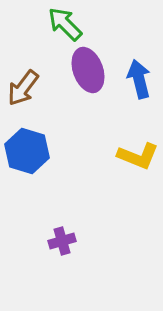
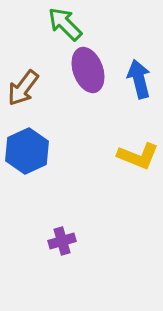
blue hexagon: rotated 18 degrees clockwise
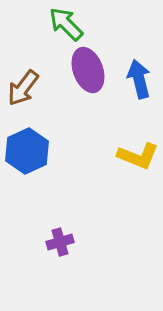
green arrow: moved 1 px right
purple cross: moved 2 px left, 1 px down
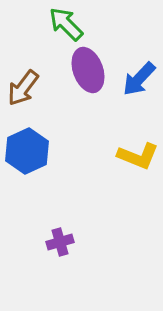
blue arrow: rotated 123 degrees counterclockwise
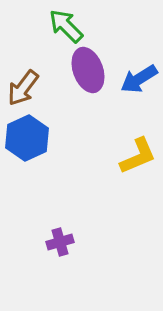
green arrow: moved 2 px down
blue arrow: rotated 15 degrees clockwise
blue hexagon: moved 13 px up
yellow L-shape: rotated 45 degrees counterclockwise
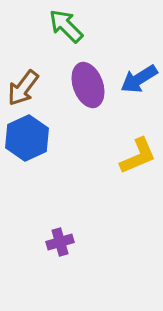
purple ellipse: moved 15 px down
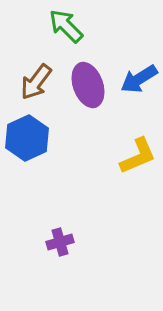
brown arrow: moved 13 px right, 6 px up
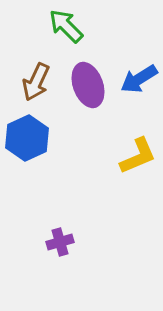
brown arrow: rotated 12 degrees counterclockwise
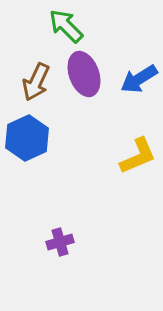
purple ellipse: moved 4 px left, 11 px up
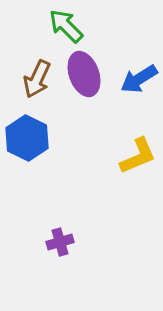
brown arrow: moved 1 px right, 3 px up
blue hexagon: rotated 9 degrees counterclockwise
